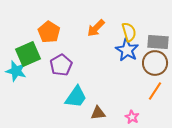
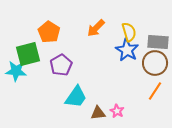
green square: rotated 10 degrees clockwise
cyan star: rotated 10 degrees counterclockwise
pink star: moved 15 px left, 6 px up
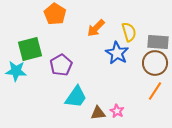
orange pentagon: moved 6 px right, 18 px up
blue star: moved 10 px left, 3 px down
green square: moved 2 px right, 5 px up
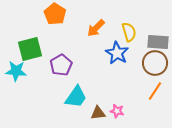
pink star: rotated 16 degrees counterclockwise
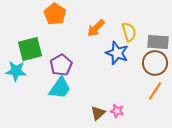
blue star: rotated 10 degrees counterclockwise
cyan trapezoid: moved 16 px left, 9 px up
brown triangle: rotated 35 degrees counterclockwise
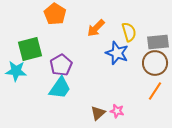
gray rectangle: rotated 10 degrees counterclockwise
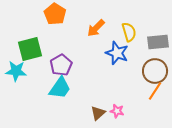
brown circle: moved 8 px down
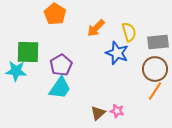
green square: moved 2 px left, 3 px down; rotated 15 degrees clockwise
brown circle: moved 2 px up
